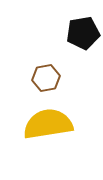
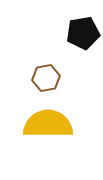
yellow semicircle: rotated 9 degrees clockwise
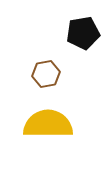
brown hexagon: moved 4 px up
